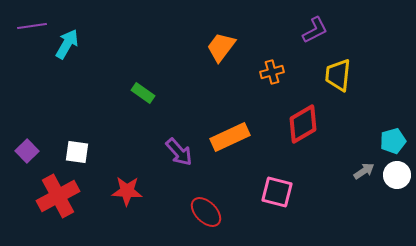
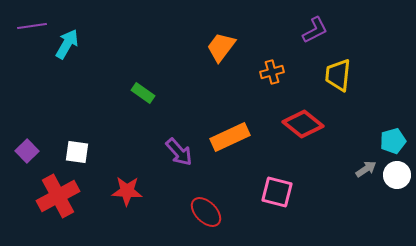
red diamond: rotated 69 degrees clockwise
gray arrow: moved 2 px right, 2 px up
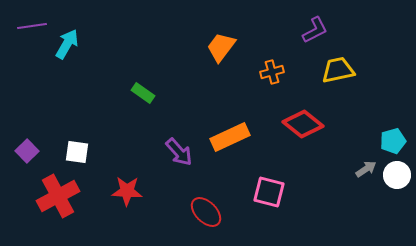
yellow trapezoid: moved 5 px up; rotated 72 degrees clockwise
pink square: moved 8 px left
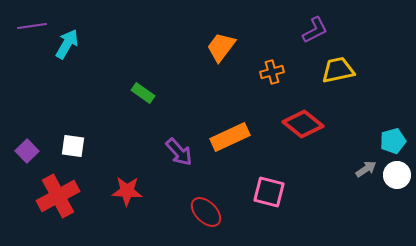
white square: moved 4 px left, 6 px up
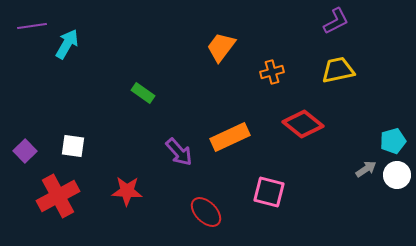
purple L-shape: moved 21 px right, 9 px up
purple square: moved 2 px left
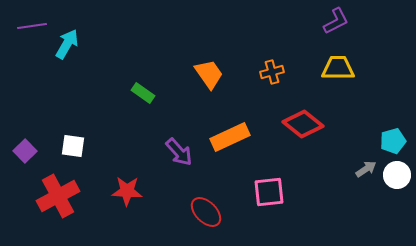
orange trapezoid: moved 12 px left, 27 px down; rotated 108 degrees clockwise
yellow trapezoid: moved 2 px up; rotated 12 degrees clockwise
pink square: rotated 20 degrees counterclockwise
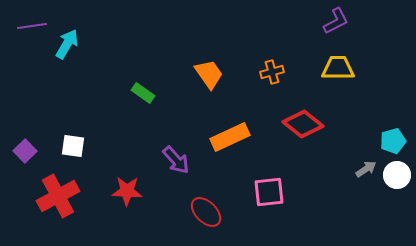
purple arrow: moved 3 px left, 8 px down
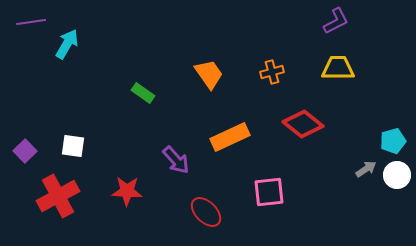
purple line: moved 1 px left, 4 px up
